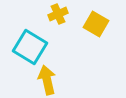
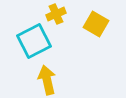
yellow cross: moved 2 px left
cyan square: moved 4 px right, 6 px up; rotated 32 degrees clockwise
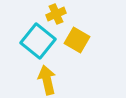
yellow square: moved 19 px left, 16 px down
cyan square: moved 4 px right; rotated 24 degrees counterclockwise
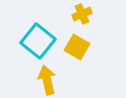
yellow cross: moved 26 px right
yellow square: moved 7 px down
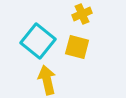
yellow square: rotated 15 degrees counterclockwise
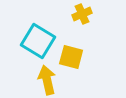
cyan square: rotated 8 degrees counterclockwise
yellow square: moved 6 px left, 10 px down
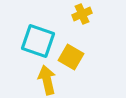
cyan square: rotated 12 degrees counterclockwise
yellow square: rotated 15 degrees clockwise
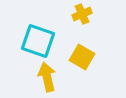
yellow square: moved 11 px right
yellow arrow: moved 3 px up
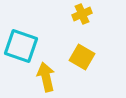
cyan square: moved 17 px left, 5 px down
yellow arrow: moved 1 px left
